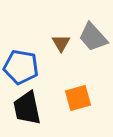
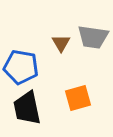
gray trapezoid: rotated 40 degrees counterclockwise
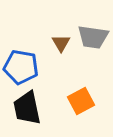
orange square: moved 3 px right, 3 px down; rotated 12 degrees counterclockwise
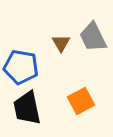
gray trapezoid: rotated 56 degrees clockwise
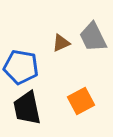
brown triangle: rotated 36 degrees clockwise
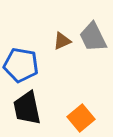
brown triangle: moved 1 px right, 2 px up
blue pentagon: moved 2 px up
orange square: moved 17 px down; rotated 12 degrees counterclockwise
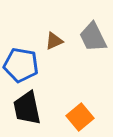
brown triangle: moved 8 px left
orange square: moved 1 px left, 1 px up
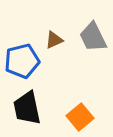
brown triangle: moved 1 px up
blue pentagon: moved 1 px right, 4 px up; rotated 24 degrees counterclockwise
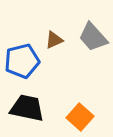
gray trapezoid: rotated 16 degrees counterclockwise
black trapezoid: rotated 114 degrees clockwise
orange square: rotated 8 degrees counterclockwise
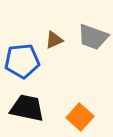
gray trapezoid: rotated 28 degrees counterclockwise
blue pentagon: rotated 8 degrees clockwise
